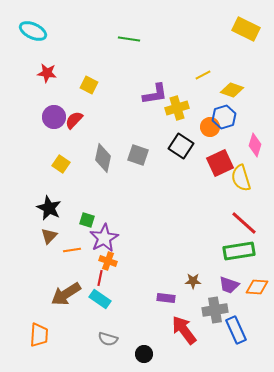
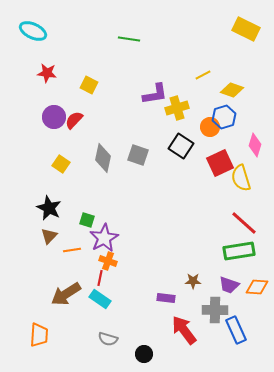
gray cross at (215, 310): rotated 10 degrees clockwise
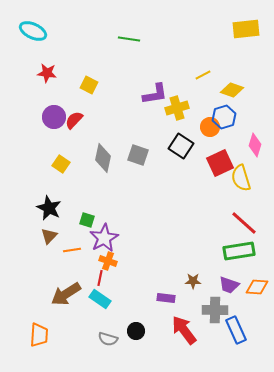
yellow rectangle at (246, 29): rotated 32 degrees counterclockwise
black circle at (144, 354): moved 8 px left, 23 px up
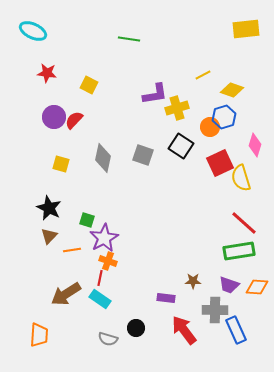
gray square at (138, 155): moved 5 px right
yellow square at (61, 164): rotated 18 degrees counterclockwise
black circle at (136, 331): moved 3 px up
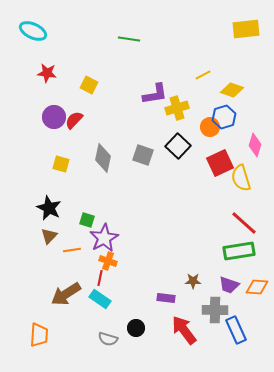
black square at (181, 146): moved 3 px left; rotated 10 degrees clockwise
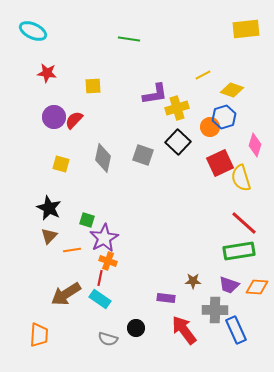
yellow square at (89, 85): moved 4 px right, 1 px down; rotated 30 degrees counterclockwise
black square at (178, 146): moved 4 px up
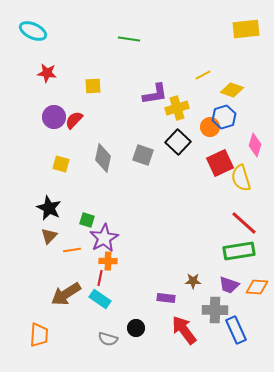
orange cross at (108, 261): rotated 18 degrees counterclockwise
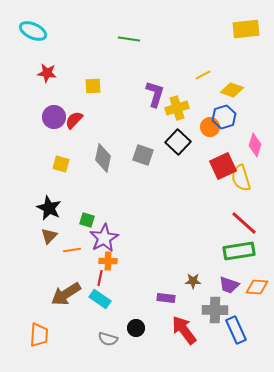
purple L-shape at (155, 94): rotated 64 degrees counterclockwise
red square at (220, 163): moved 3 px right, 3 px down
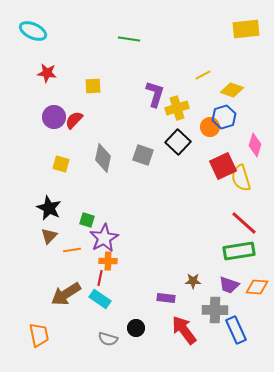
orange trapezoid at (39, 335): rotated 15 degrees counterclockwise
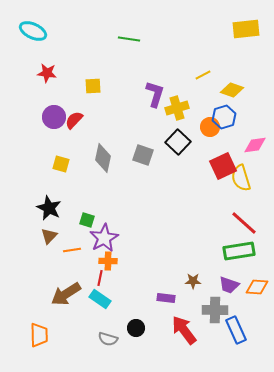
pink diamond at (255, 145): rotated 65 degrees clockwise
orange trapezoid at (39, 335): rotated 10 degrees clockwise
